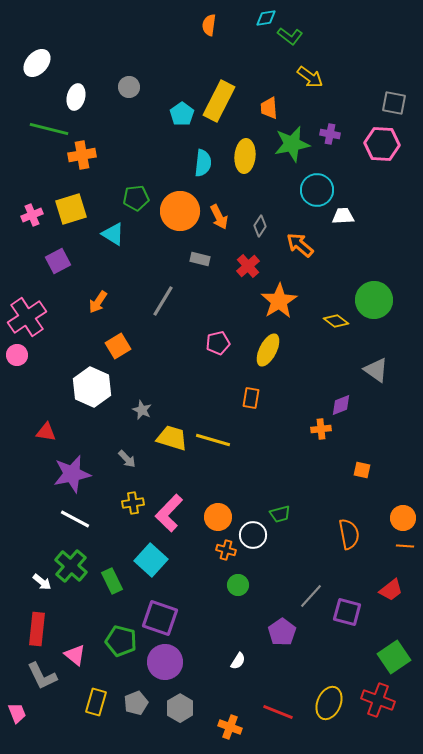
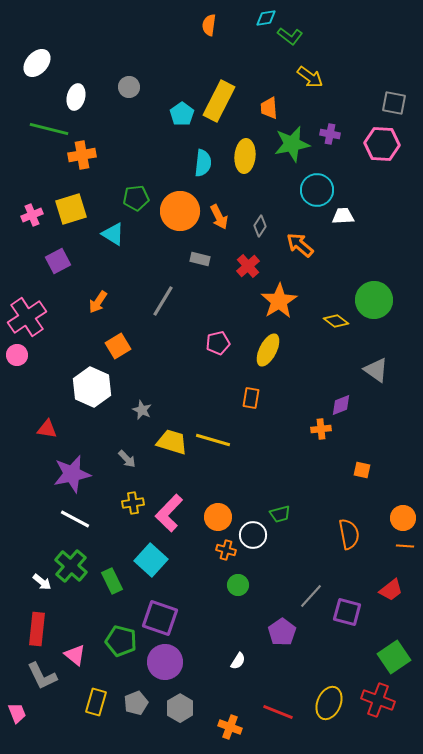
red triangle at (46, 432): moved 1 px right, 3 px up
yellow trapezoid at (172, 438): moved 4 px down
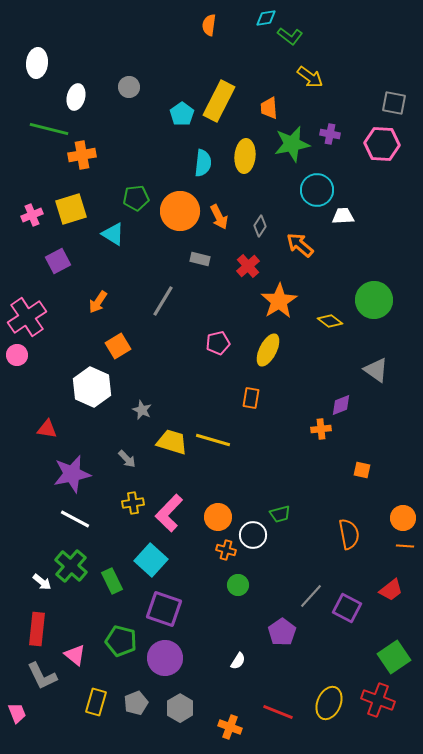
white ellipse at (37, 63): rotated 36 degrees counterclockwise
yellow diamond at (336, 321): moved 6 px left
purple square at (347, 612): moved 4 px up; rotated 12 degrees clockwise
purple square at (160, 618): moved 4 px right, 9 px up
purple circle at (165, 662): moved 4 px up
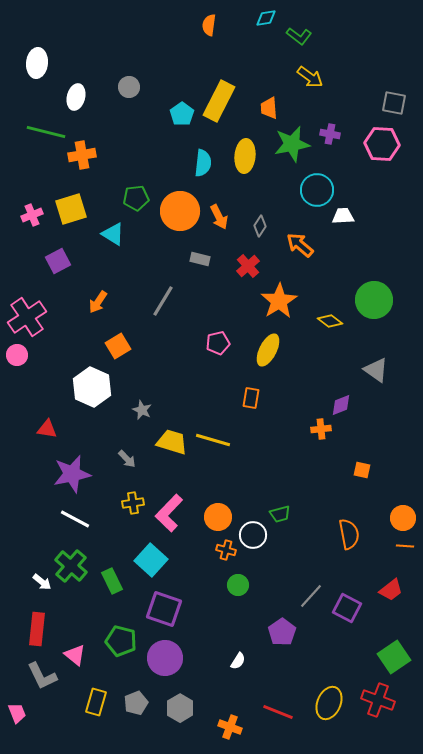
green L-shape at (290, 36): moved 9 px right
green line at (49, 129): moved 3 px left, 3 px down
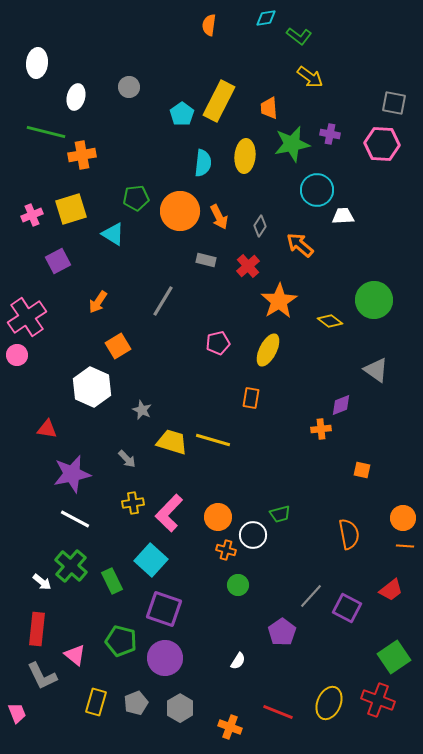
gray rectangle at (200, 259): moved 6 px right, 1 px down
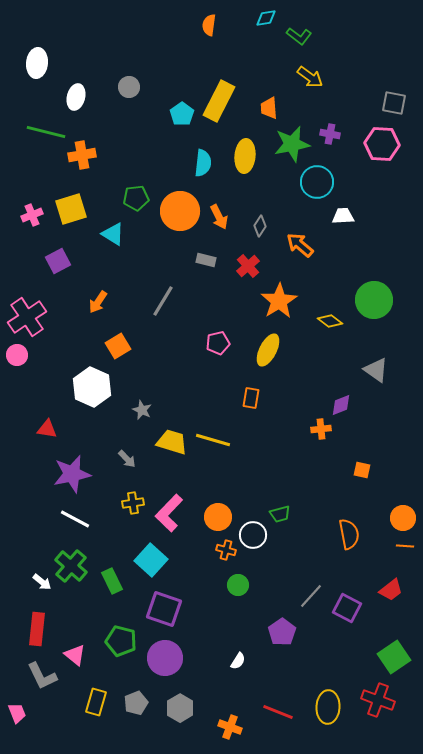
cyan circle at (317, 190): moved 8 px up
yellow ellipse at (329, 703): moved 1 px left, 4 px down; rotated 20 degrees counterclockwise
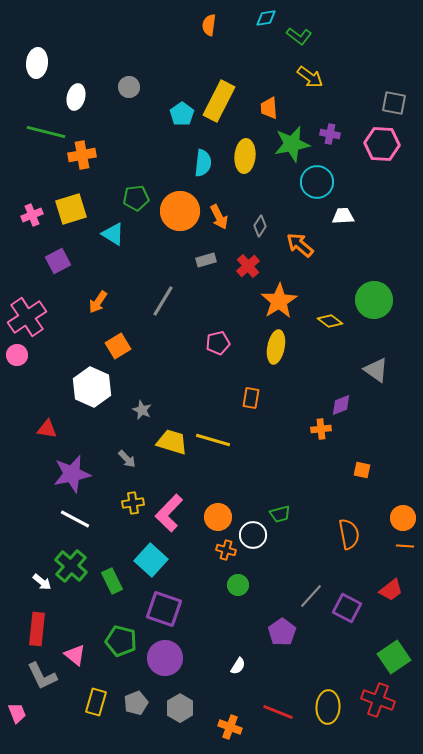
gray rectangle at (206, 260): rotated 30 degrees counterclockwise
yellow ellipse at (268, 350): moved 8 px right, 3 px up; rotated 16 degrees counterclockwise
white semicircle at (238, 661): moved 5 px down
